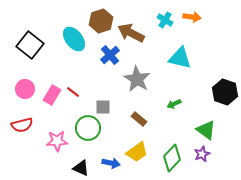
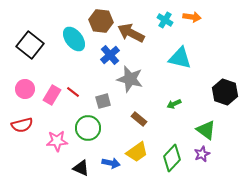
brown hexagon: rotated 25 degrees clockwise
gray star: moved 7 px left; rotated 16 degrees counterclockwise
gray square: moved 6 px up; rotated 14 degrees counterclockwise
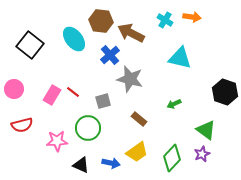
pink circle: moved 11 px left
black triangle: moved 3 px up
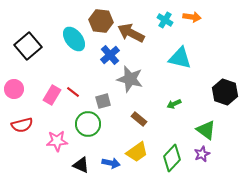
black square: moved 2 px left, 1 px down; rotated 12 degrees clockwise
green circle: moved 4 px up
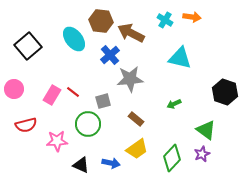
gray star: rotated 20 degrees counterclockwise
brown rectangle: moved 3 px left
red semicircle: moved 4 px right
yellow trapezoid: moved 3 px up
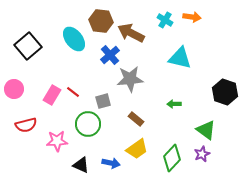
green arrow: rotated 24 degrees clockwise
